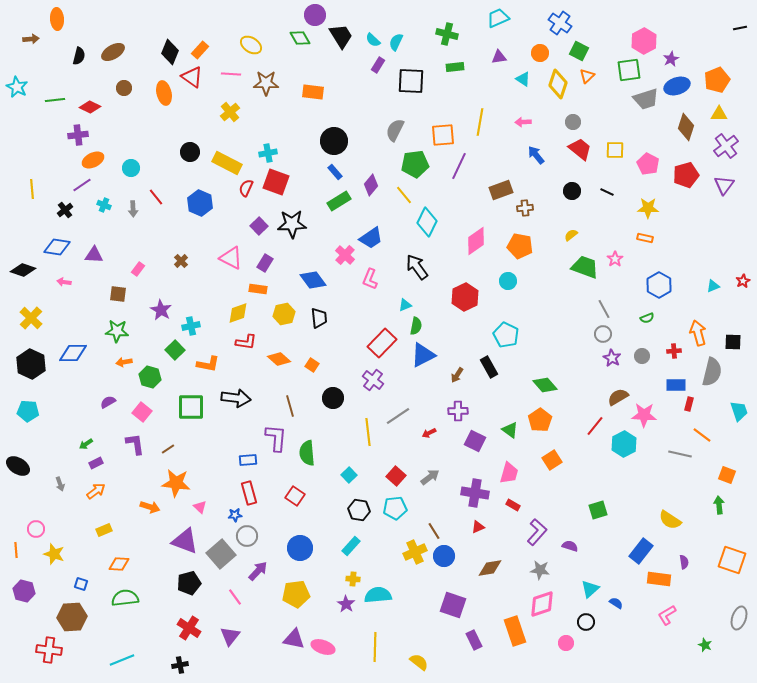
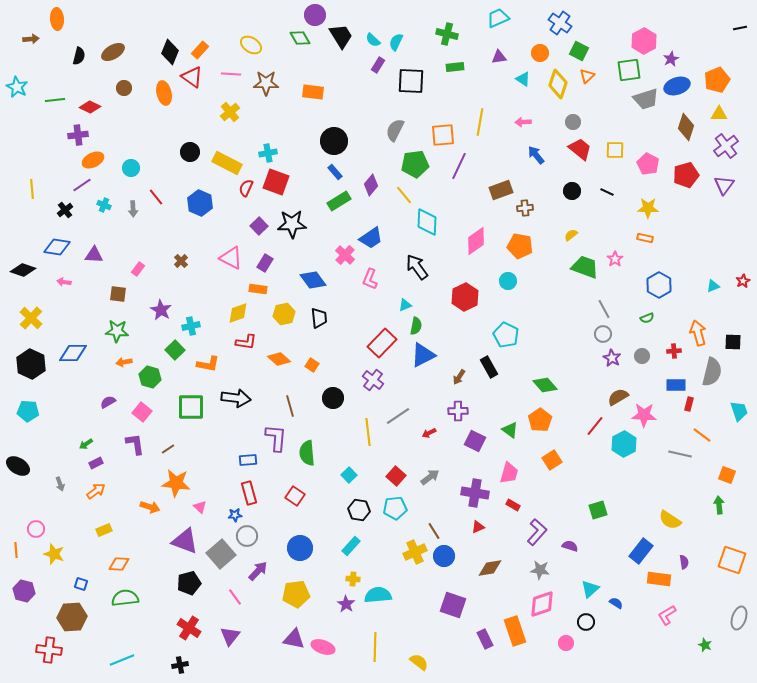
cyan diamond at (427, 222): rotated 24 degrees counterclockwise
brown arrow at (457, 375): moved 2 px right, 2 px down
purple rectangle at (474, 640): moved 11 px right, 1 px up
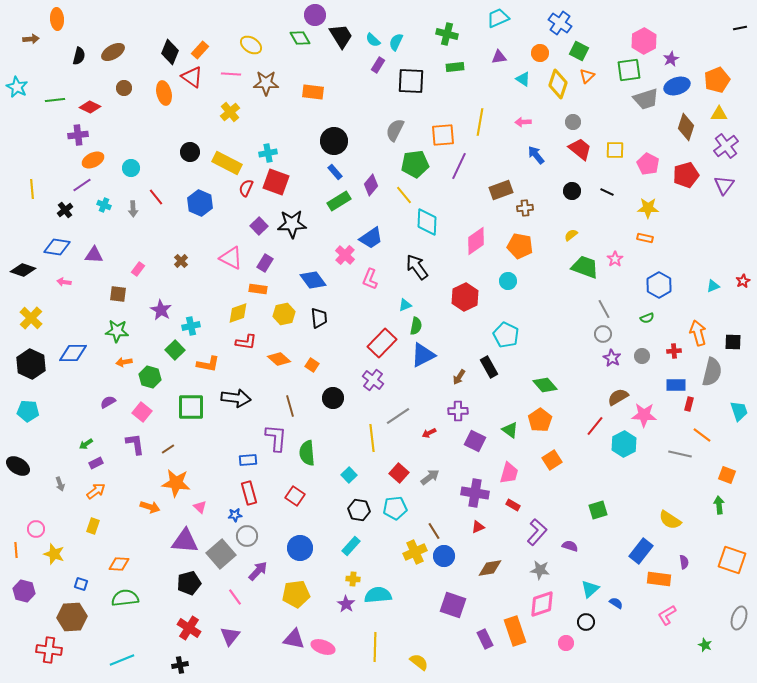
yellow line at (368, 432): moved 4 px right, 6 px down
red square at (396, 476): moved 3 px right, 3 px up
yellow rectangle at (104, 530): moved 11 px left, 4 px up; rotated 49 degrees counterclockwise
purple triangle at (185, 541): rotated 16 degrees counterclockwise
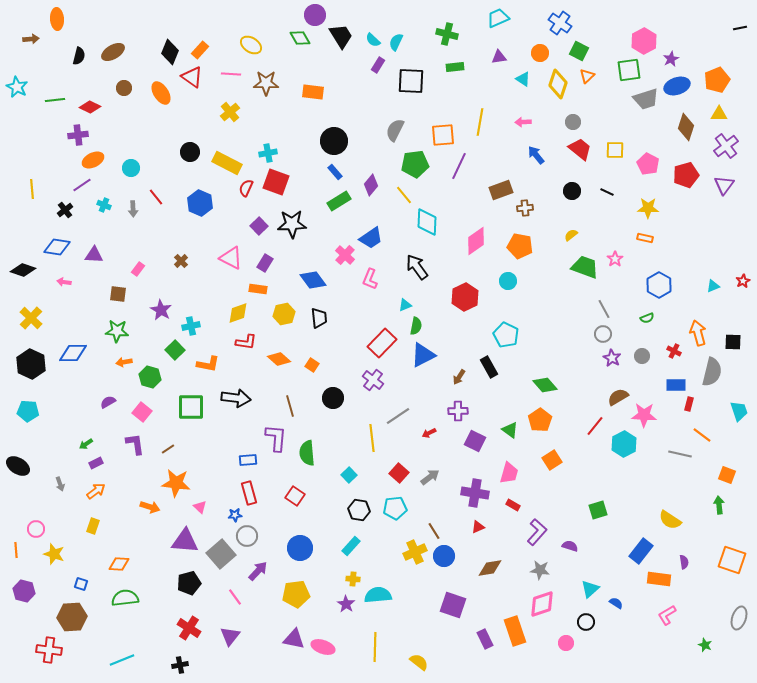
orange ellipse at (164, 93): moved 3 px left; rotated 20 degrees counterclockwise
red cross at (674, 351): rotated 32 degrees clockwise
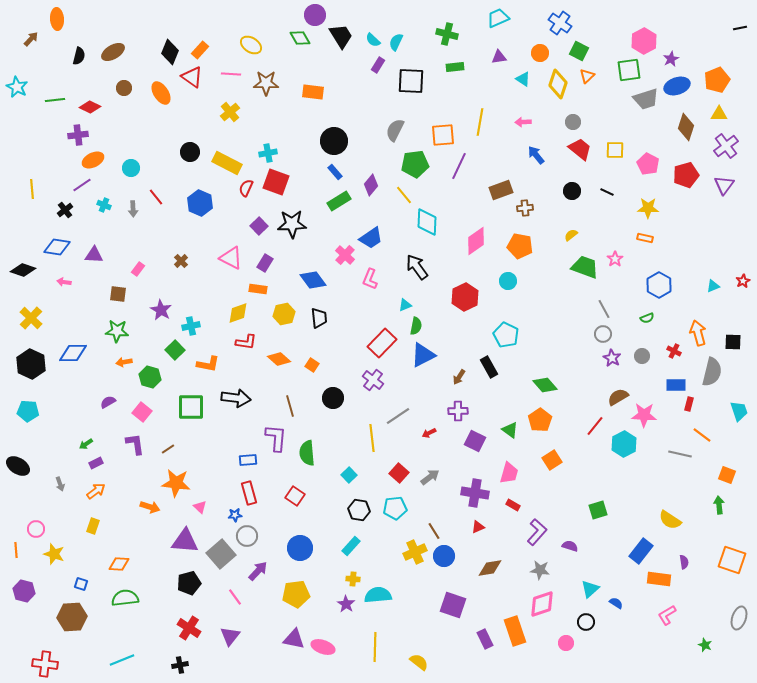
brown arrow at (31, 39): rotated 42 degrees counterclockwise
red cross at (49, 650): moved 4 px left, 14 px down
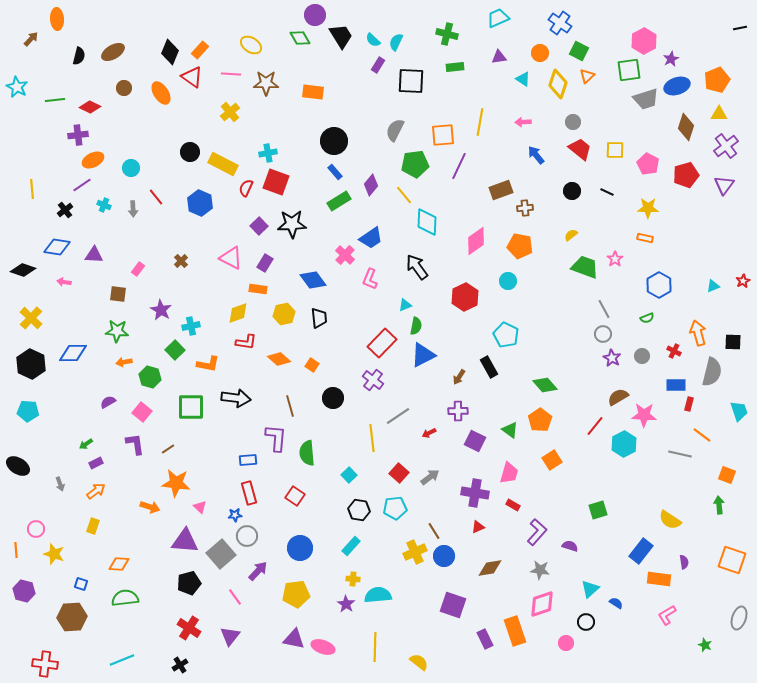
yellow rectangle at (227, 163): moved 4 px left, 1 px down
black cross at (180, 665): rotated 21 degrees counterclockwise
